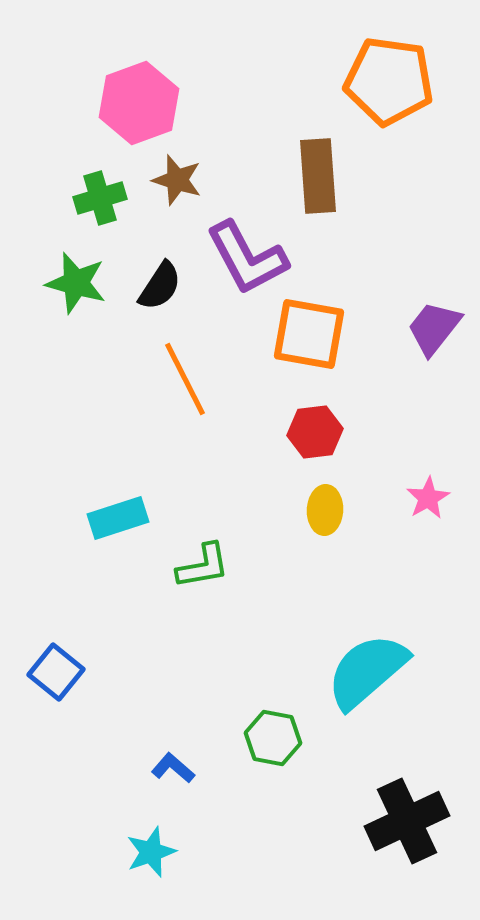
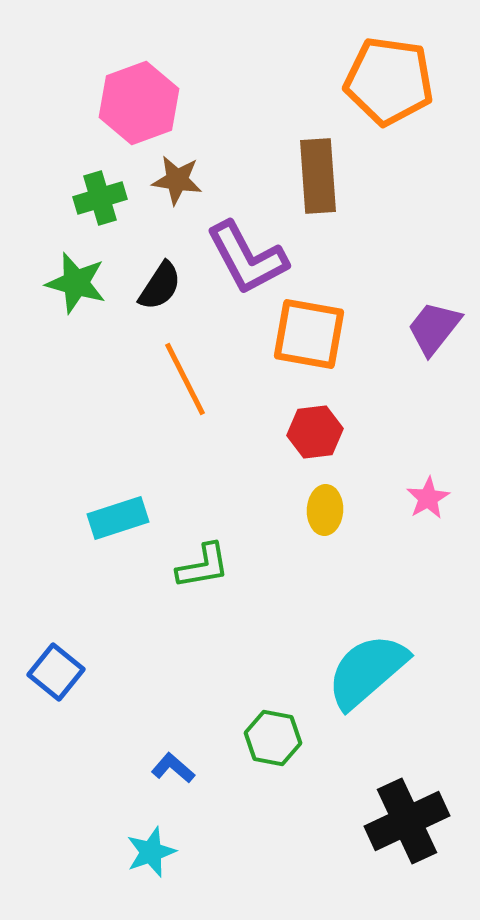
brown star: rotated 9 degrees counterclockwise
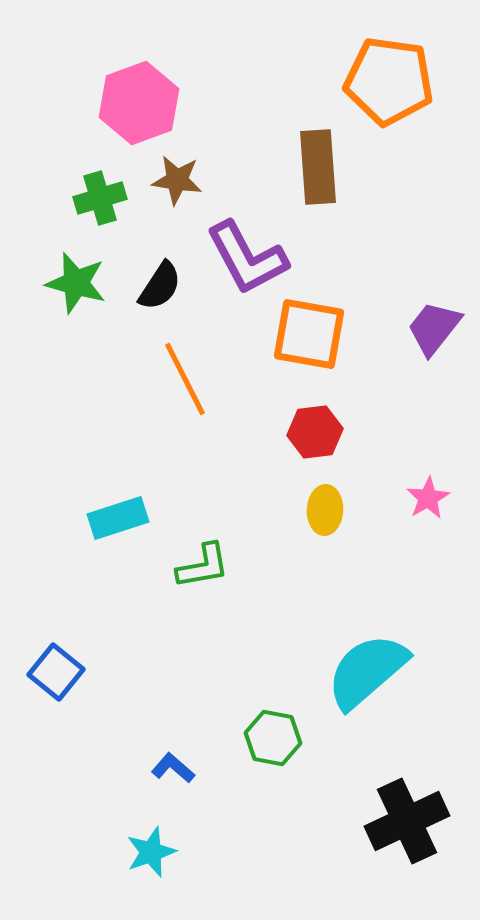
brown rectangle: moved 9 px up
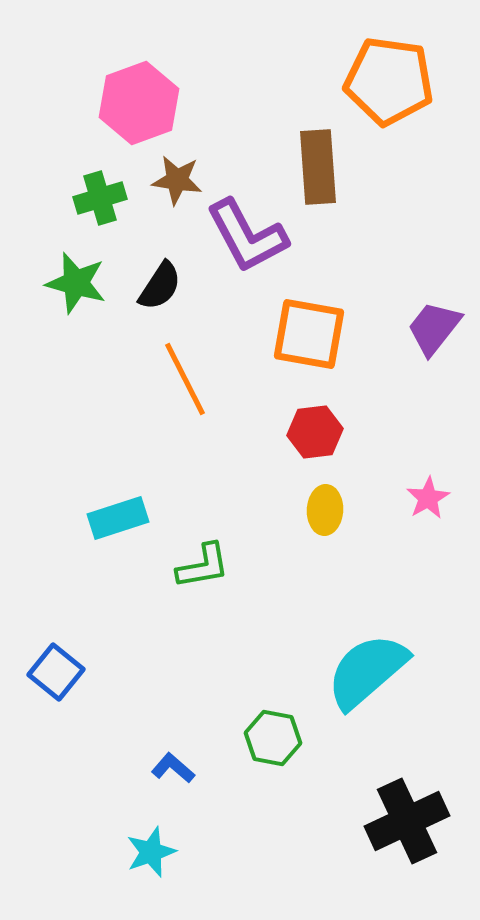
purple L-shape: moved 22 px up
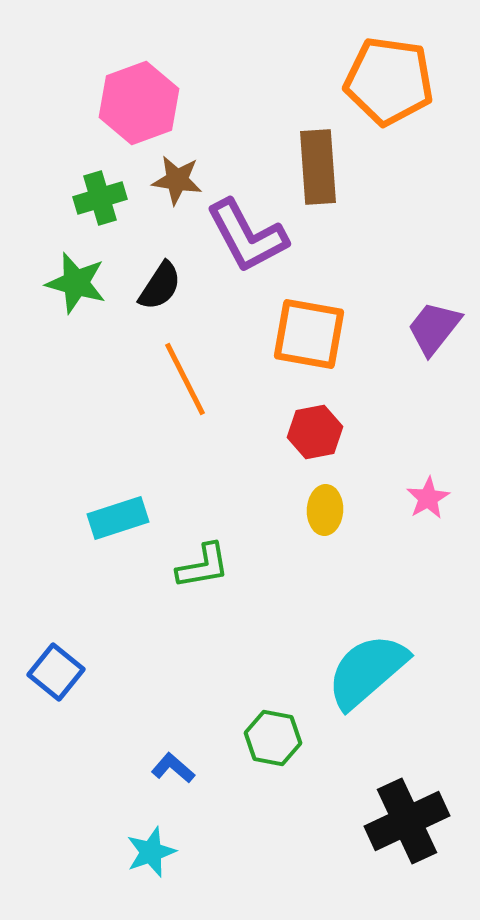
red hexagon: rotated 4 degrees counterclockwise
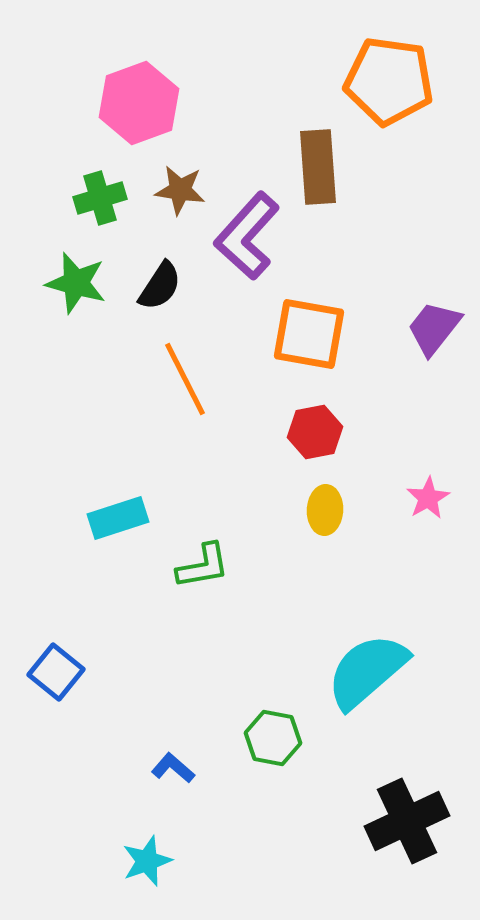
brown star: moved 3 px right, 10 px down
purple L-shape: rotated 70 degrees clockwise
cyan star: moved 4 px left, 9 px down
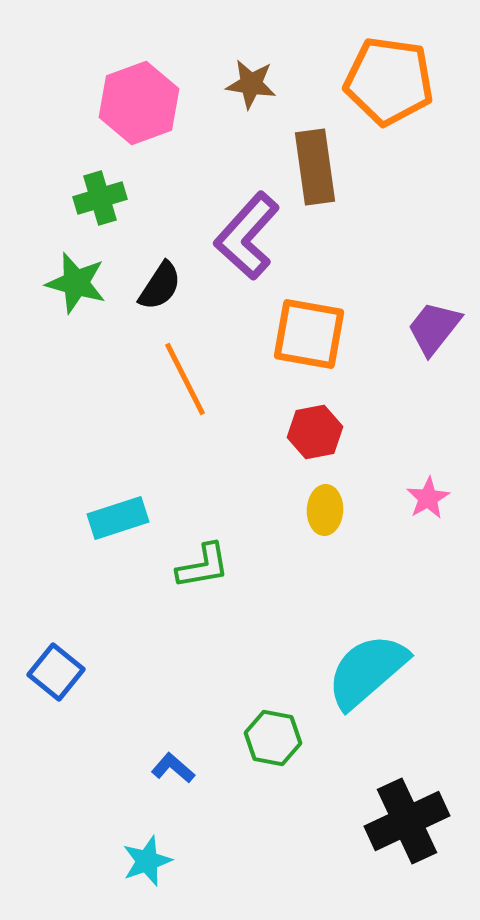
brown rectangle: moved 3 px left; rotated 4 degrees counterclockwise
brown star: moved 71 px right, 106 px up
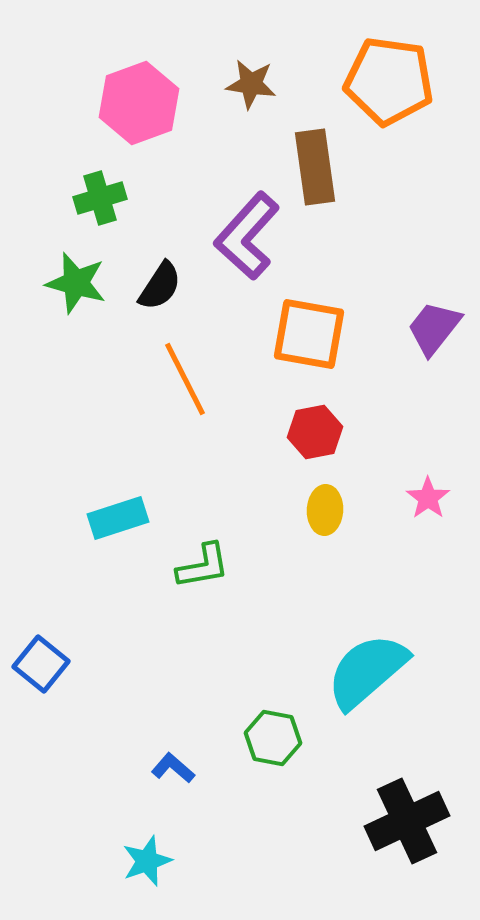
pink star: rotated 6 degrees counterclockwise
blue square: moved 15 px left, 8 px up
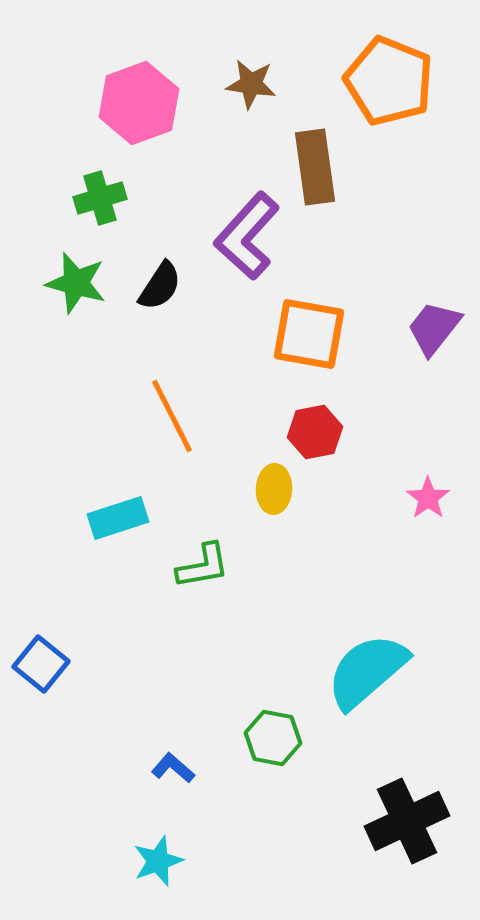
orange pentagon: rotated 14 degrees clockwise
orange line: moved 13 px left, 37 px down
yellow ellipse: moved 51 px left, 21 px up
cyan star: moved 11 px right
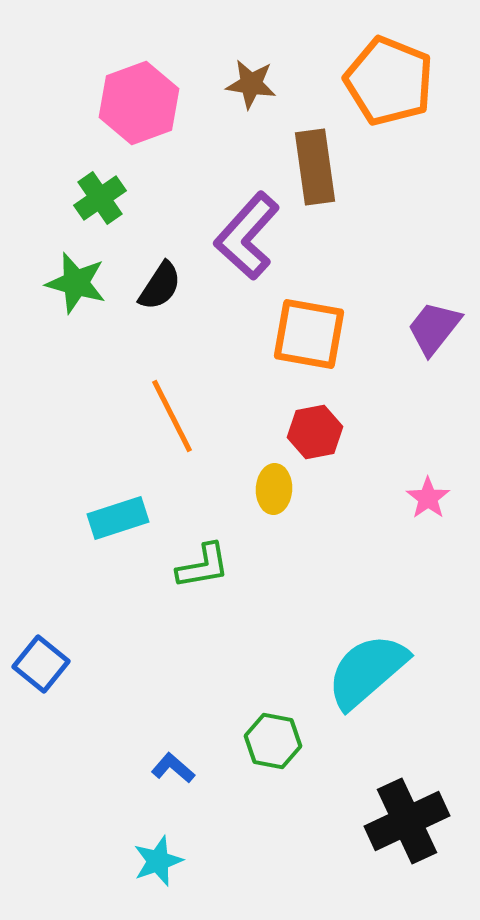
green cross: rotated 18 degrees counterclockwise
green hexagon: moved 3 px down
